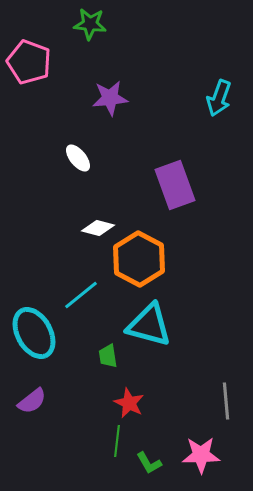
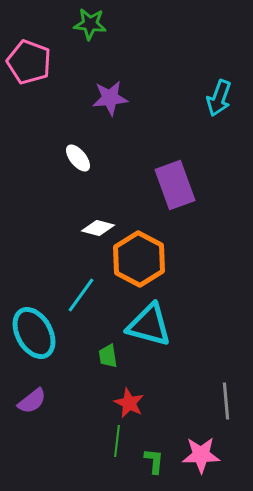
cyan line: rotated 15 degrees counterclockwise
green L-shape: moved 5 px right, 2 px up; rotated 144 degrees counterclockwise
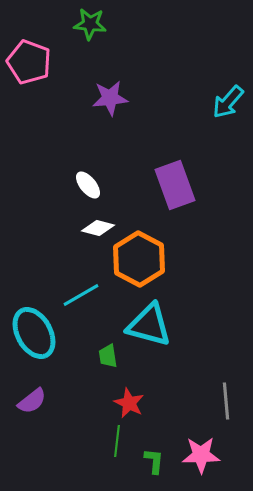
cyan arrow: moved 9 px right, 4 px down; rotated 21 degrees clockwise
white ellipse: moved 10 px right, 27 px down
cyan line: rotated 24 degrees clockwise
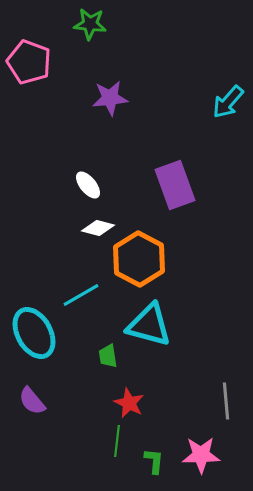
purple semicircle: rotated 88 degrees clockwise
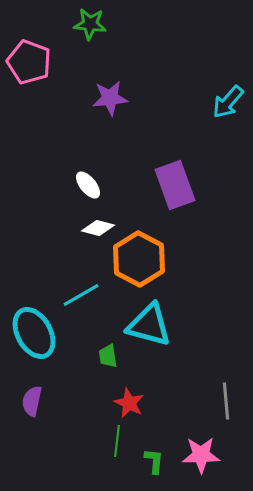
purple semicircle: rotated 52 degrees clockwise
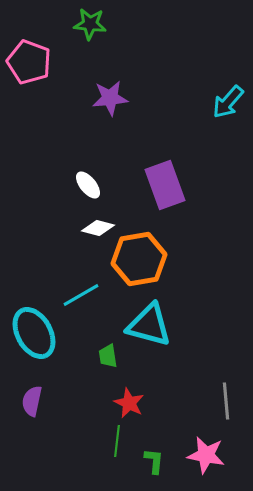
purple rectangle: moved 10 px left
orange hexagon: rotated 22 degrees clockwise
pink star: moved 5 px right; rotated 12 degrees clockwise
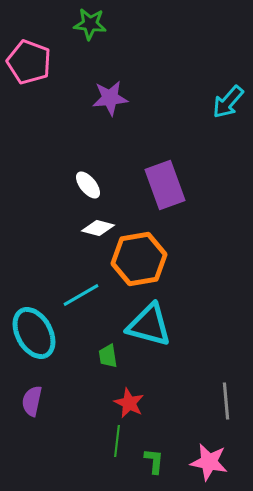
pink star: moved 3 px right, 7 px down
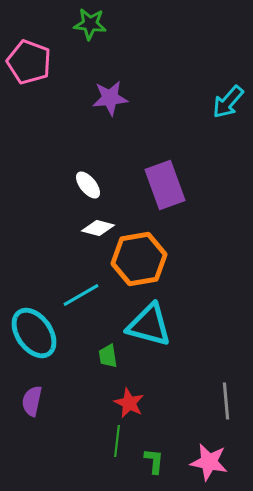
cyan ellipse: rotated 6 degrees counterclockwise
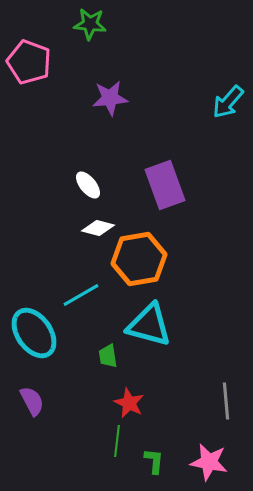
purple semicircle: rotated 140 degrees clockwise
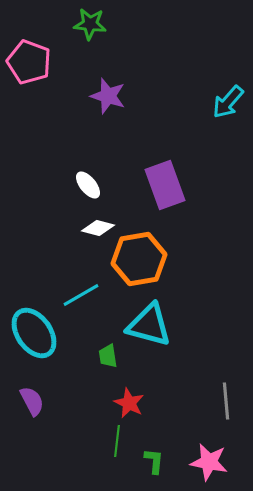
purple star: moved 2 px left, 2 px up; rotated 24 degrees clockwise
